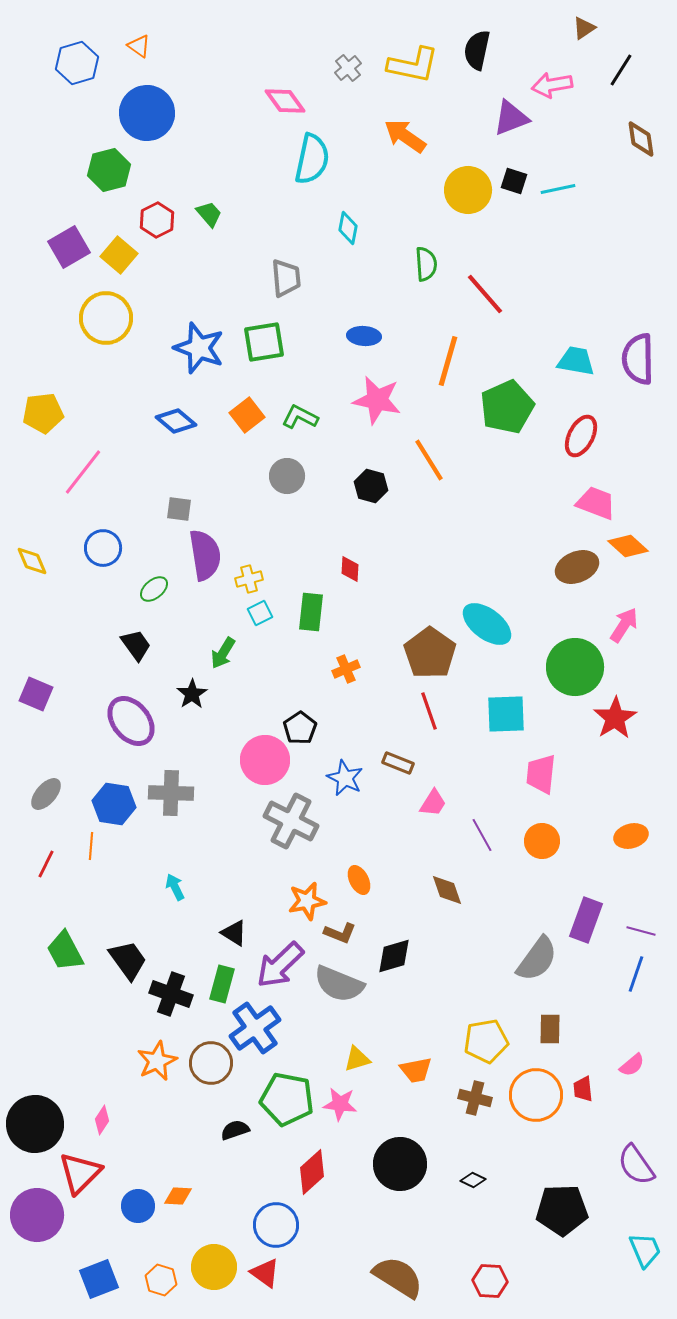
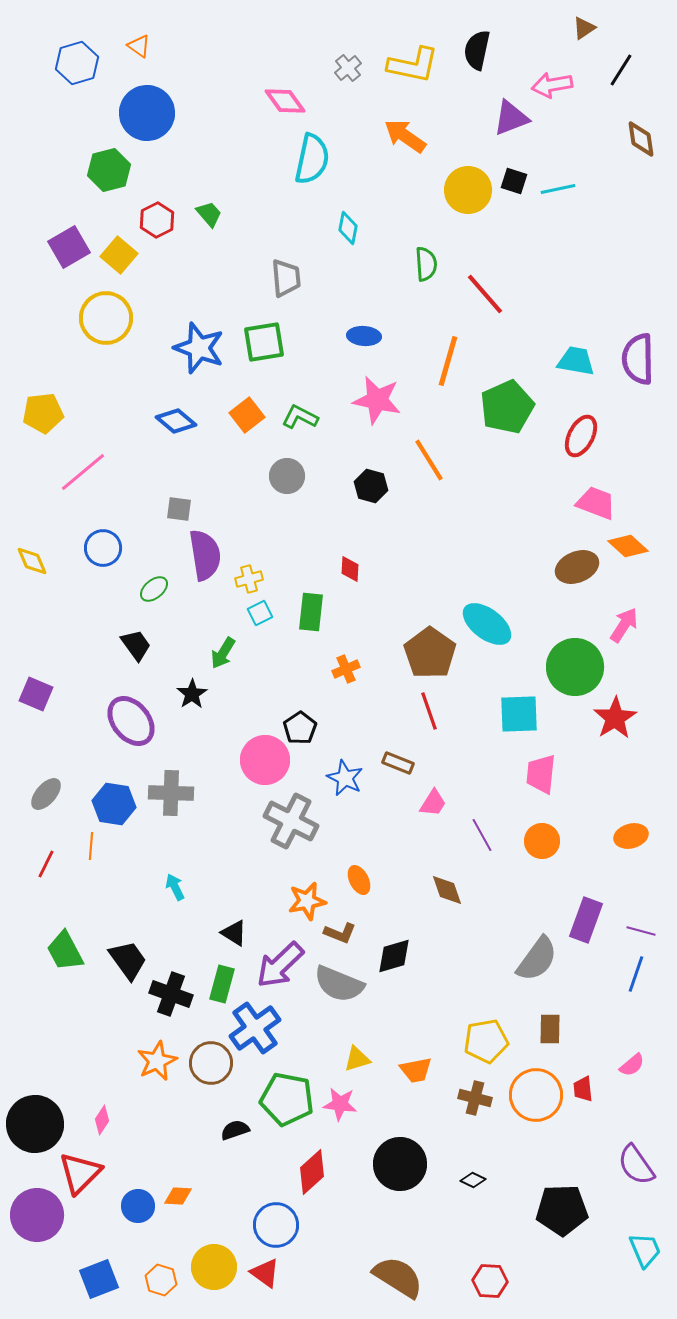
pink line at (83, 472): rotated 12 degrees clockwise
cyan square at (506, 714): moved 13 px right
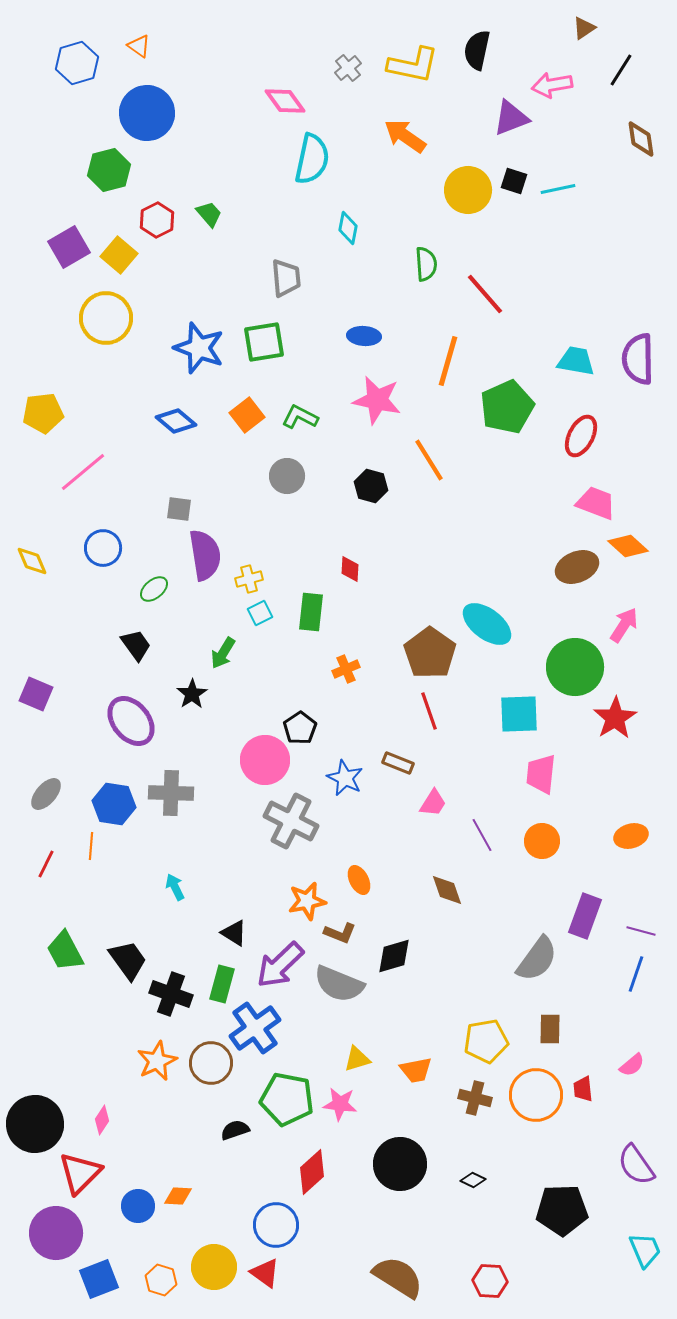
purple rectangle at (586, 920): moved 1 px left, 4 px up
purple circle at (37, 1215): moved 19 px right, 18 px down
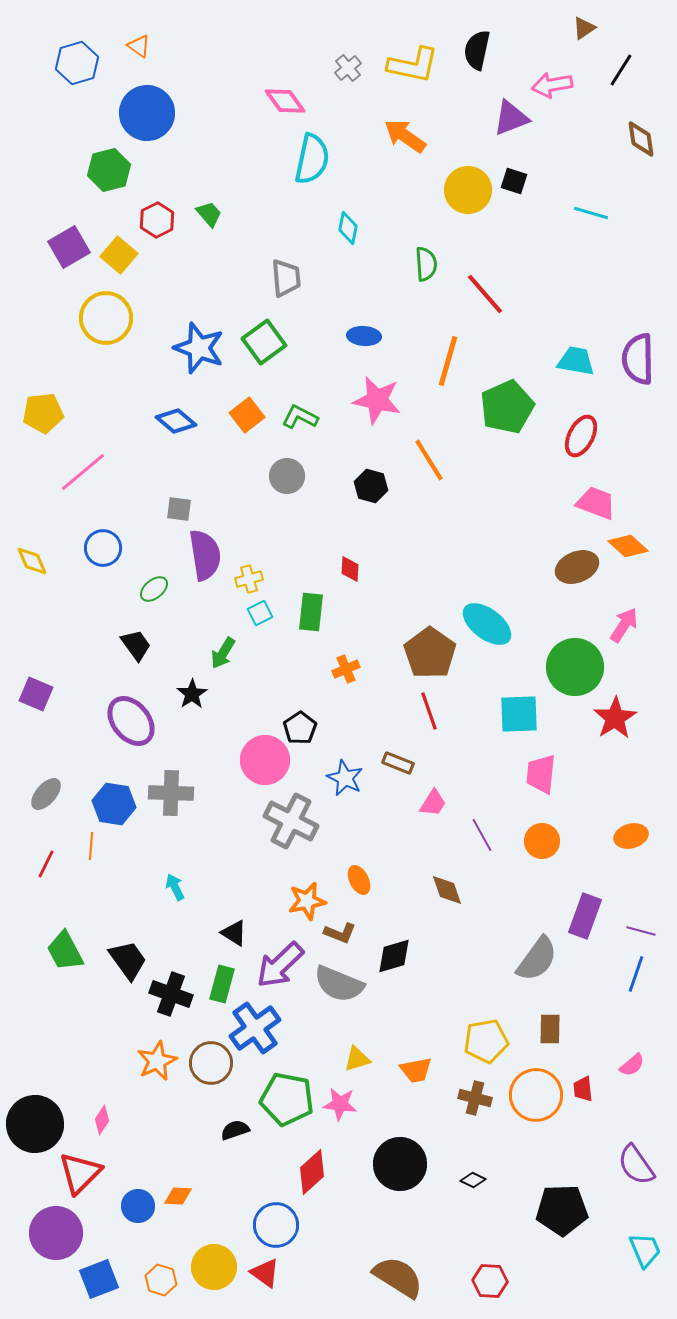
cyan line at (558, 189): moved 33 px right, 24 px down; rotated 28 degrees clockwise
green square at (264, 342): rotated 27 degrees counterclockwise
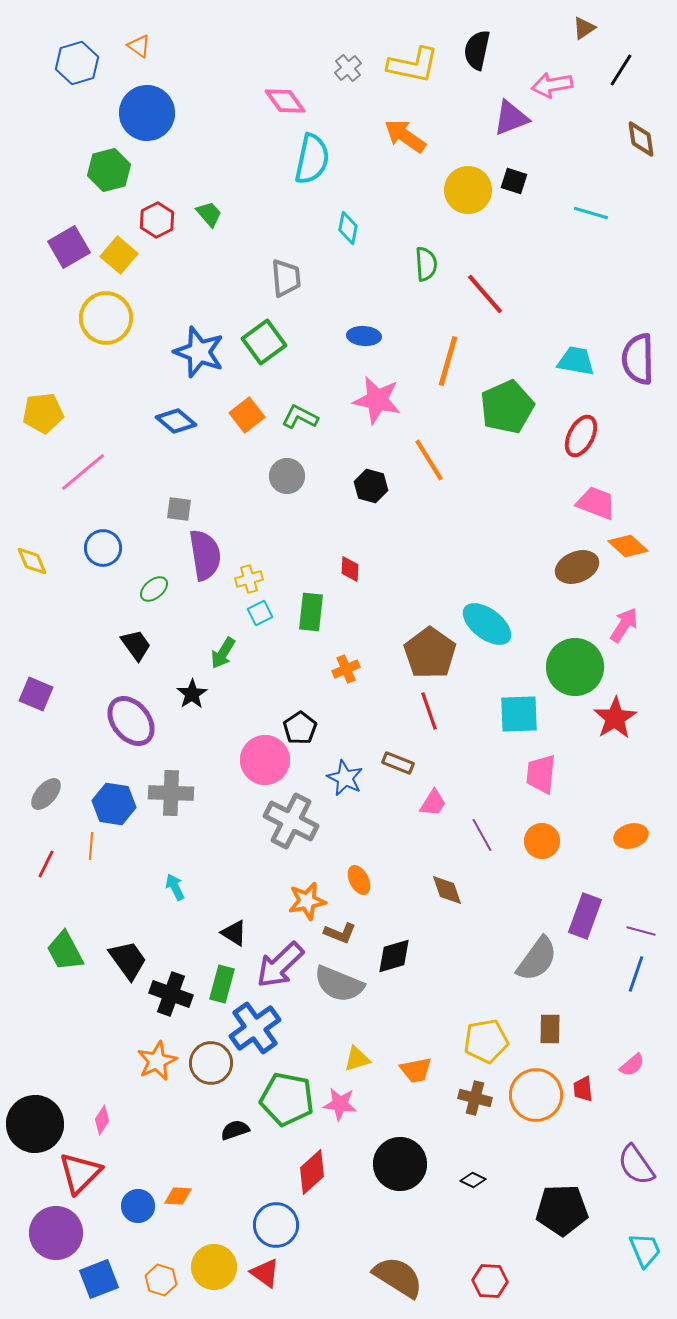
blue star at (199, 348): moved 4 px down
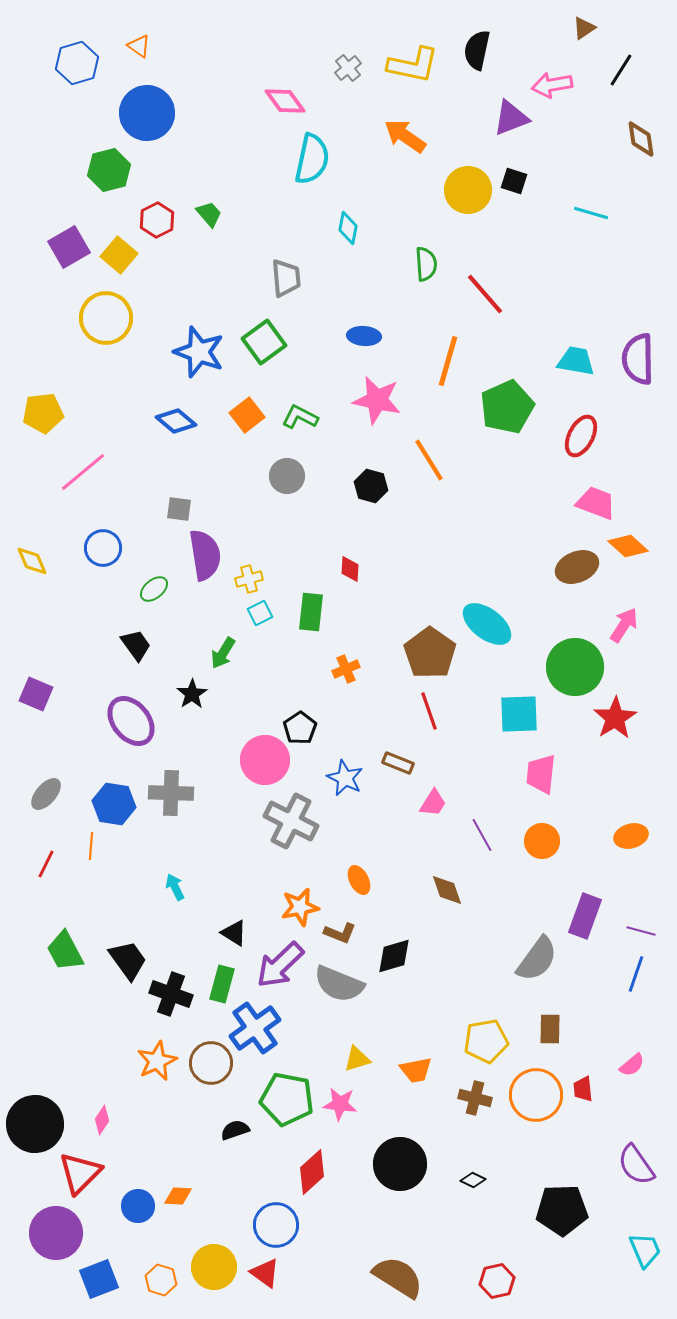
orange star at (307, 901): moved 7 px left, 6 px down
red hexagon at (490, 1281): moved 7 px right; rotated 16 degrees counterclockwise
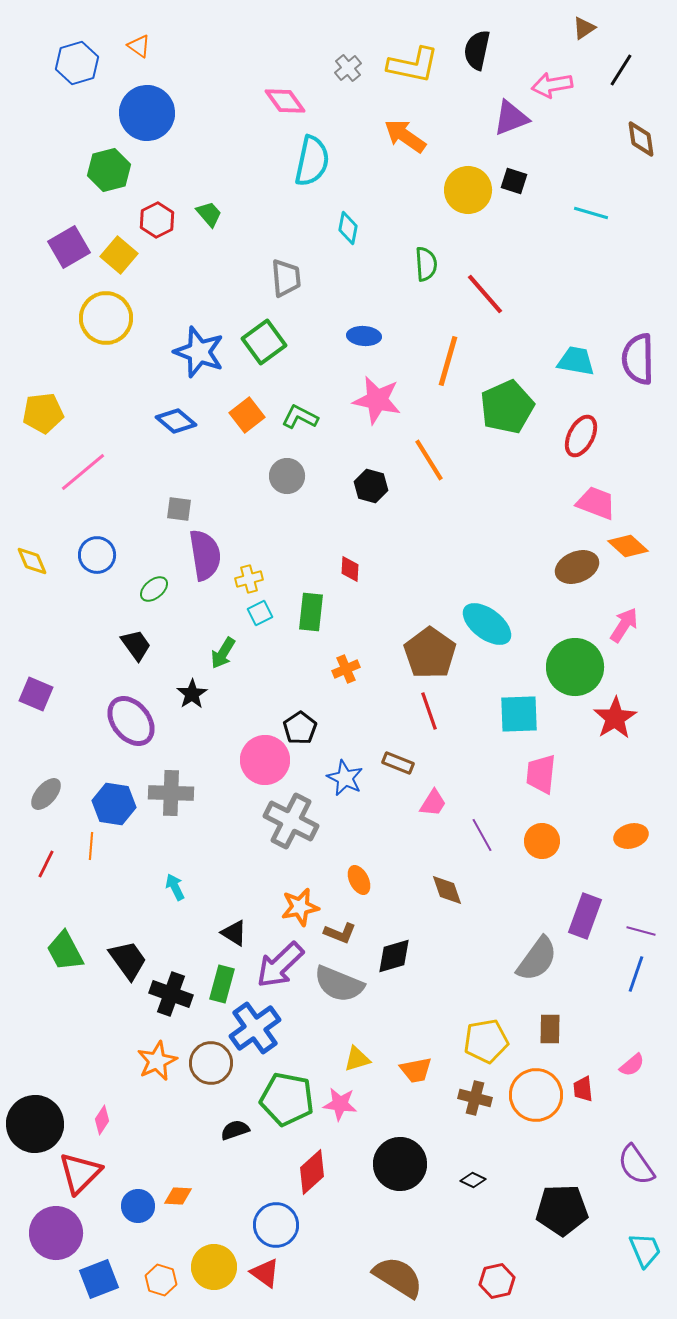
cyan semicircle at (312, 159): moved 2 px down
blue circle at (103, 548): moved 6 px left, 7 px down
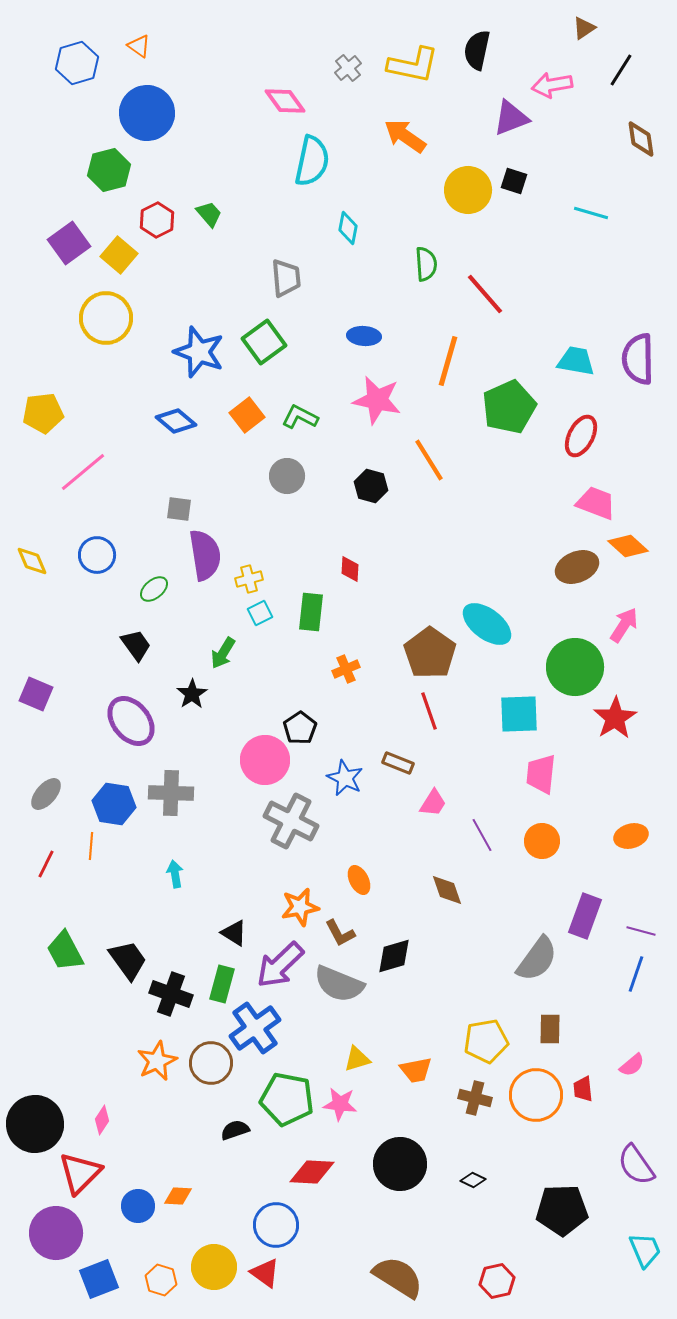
purple square at (69, 247): moved 4 px up; rotated 6 degrees counterclockwise
green pentagon at (507, 407): moved 2 px right
cyan arrow at (175, 887): moved 13 px up; rotated 16 degrees clockwise
brown L-shape at (340, 933): rotated 40 degrees clockwise
red diamond at (312, 1172): rotated 45 degrees clockwise
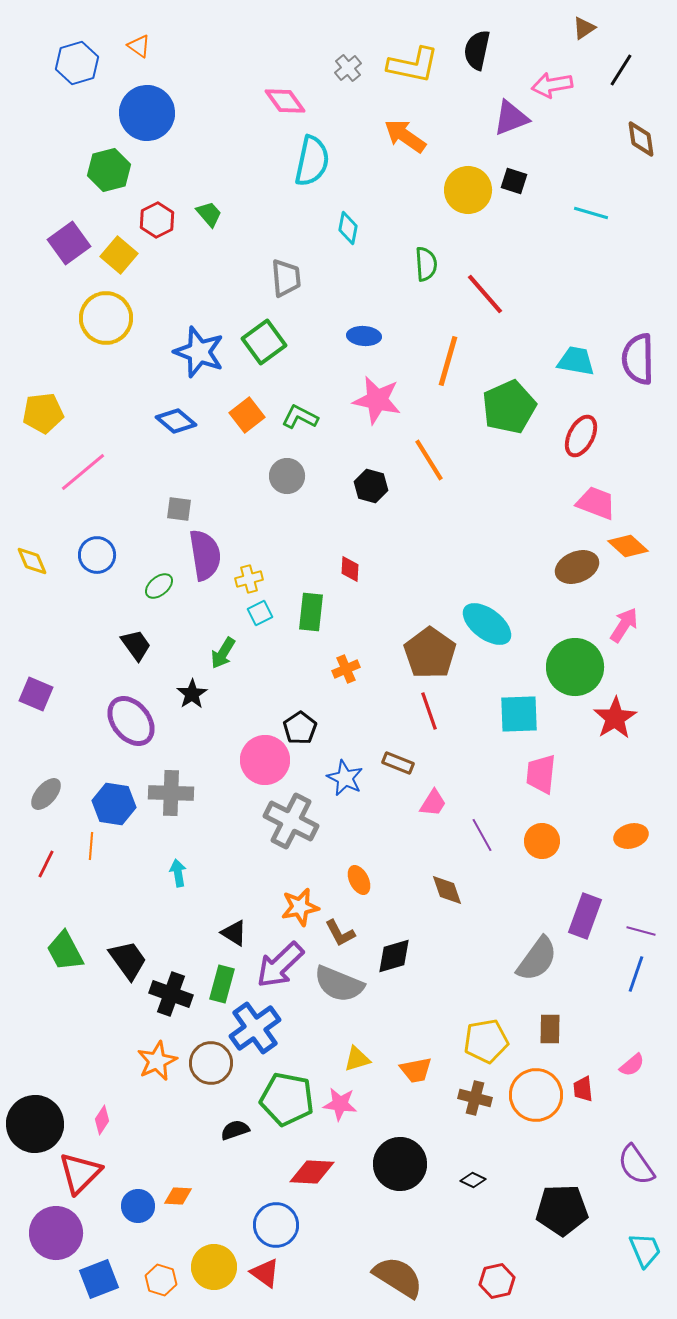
green ellipse at (154, 589): moved 5 px right, 3 px up
cyan arrow at (175, 874): moved 3 px right, 1 px up
